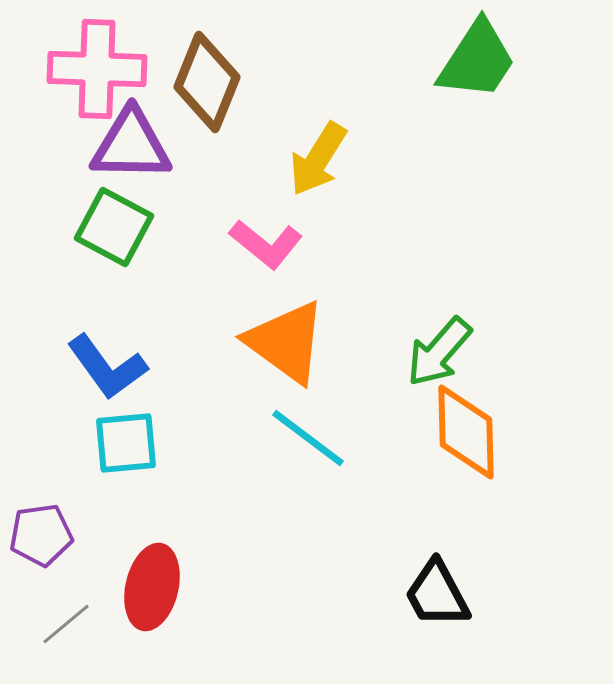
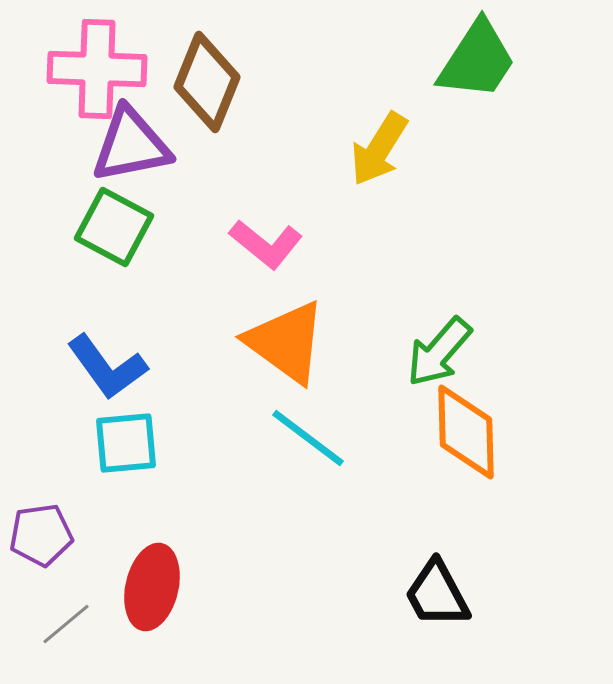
purple triangle: rotated 12 degrees counterclockwise
yellow arrow: moved 61 px right, 10 px up
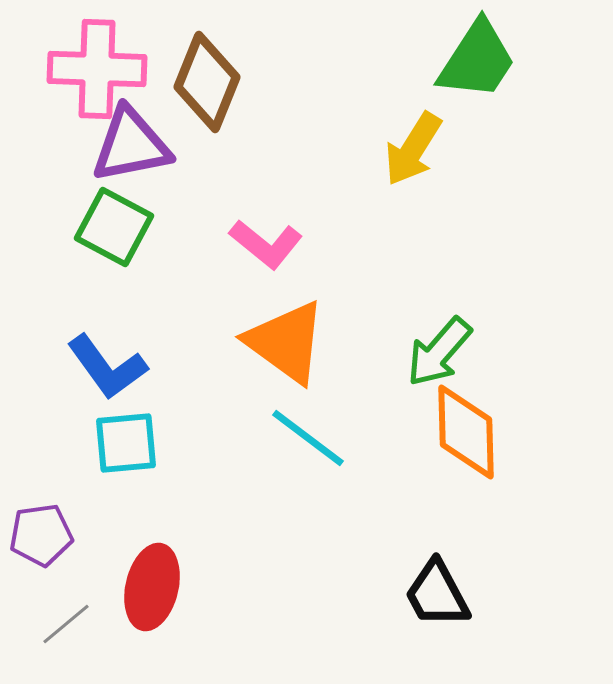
yellow arrow: moved 34 px right
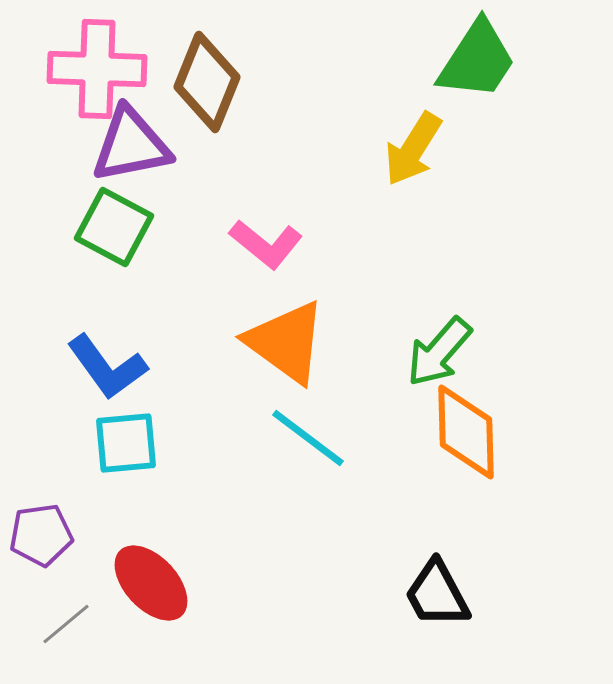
red ellipse: moved 1 px left, 4 px up; rotated 56 degrees counterclockwise
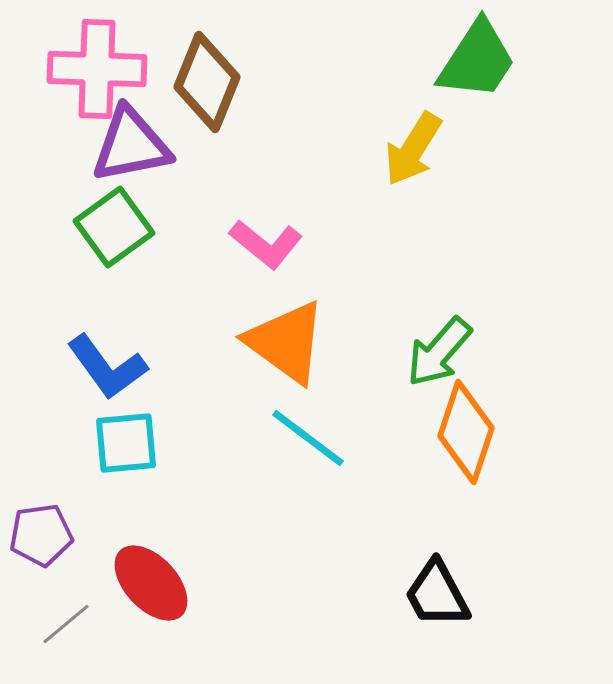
green square: rotated 26 degrees clockwise
orange diamond: rotated 20 degrees clockwise
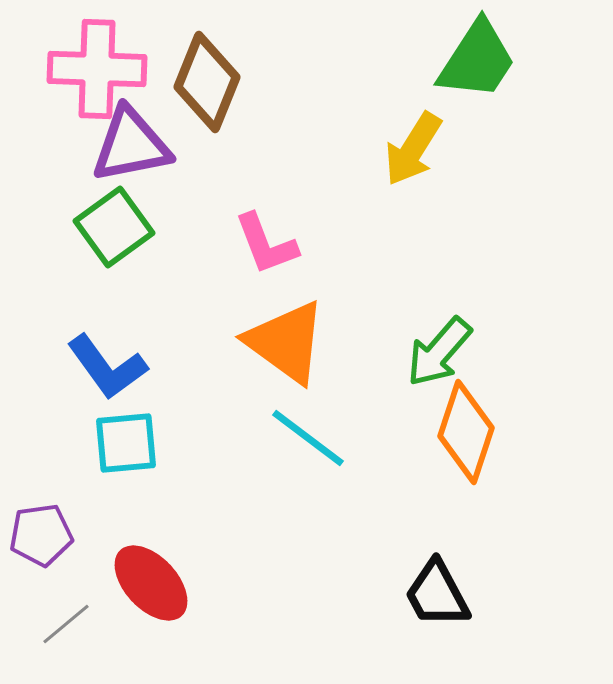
pink L-shape: rotated 30 degrees clockwise
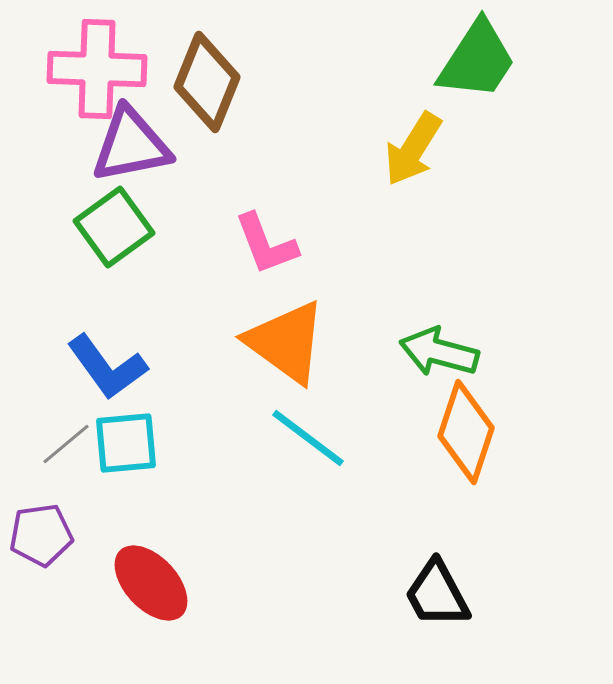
green arrow: rotated 64 degrees clockwise
gray line: moved 180 px up
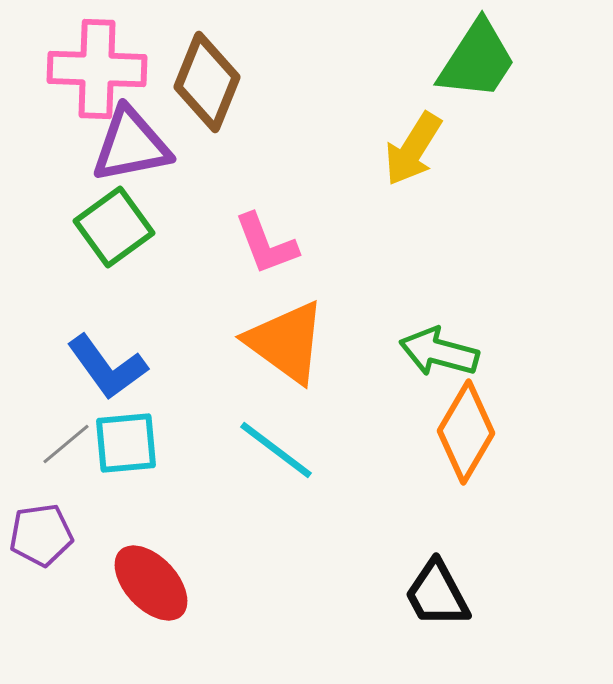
orange diamond: rotated 12 degrees clockwise
cyan line: moved 32 px left, 12 px down
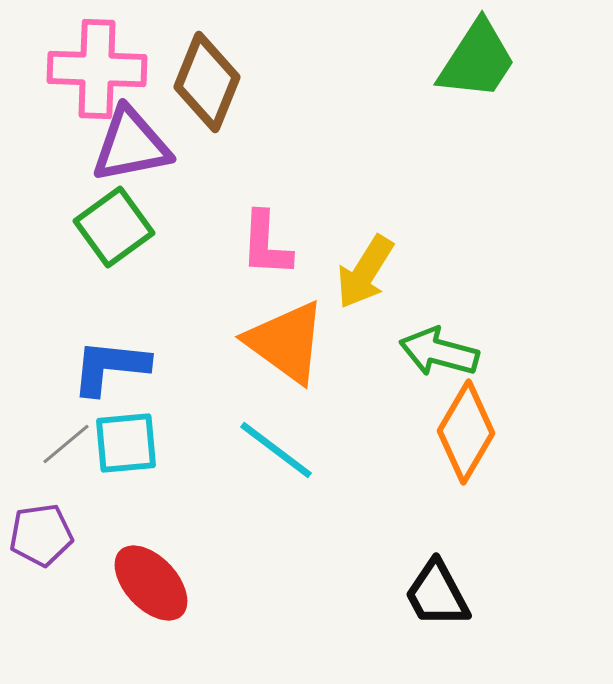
yellow arrow: moved 48 px left, 123 px down
pink L-shape: rotated 24 degrees clockwise
blue L-shape: moved 3 px right; rotated 132 degrees clockwise
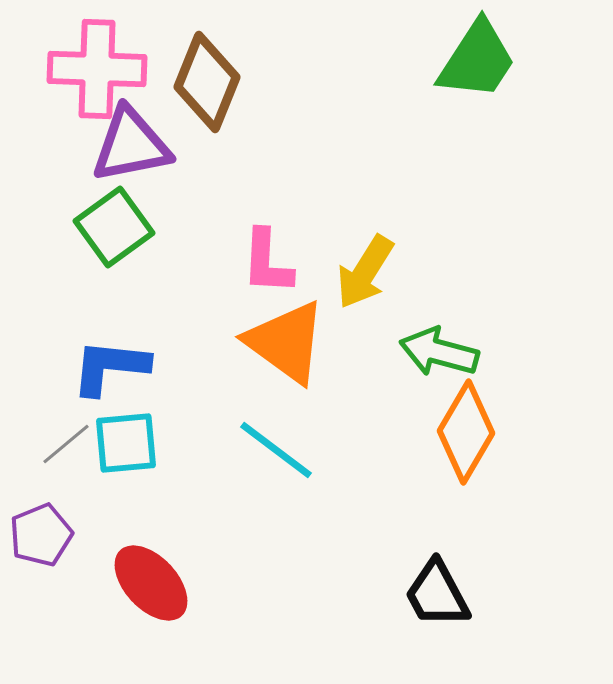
pink L-shape: moved 1 px right, 18 px down
purple pentagon: rotated 14 degrees counterclockwise
